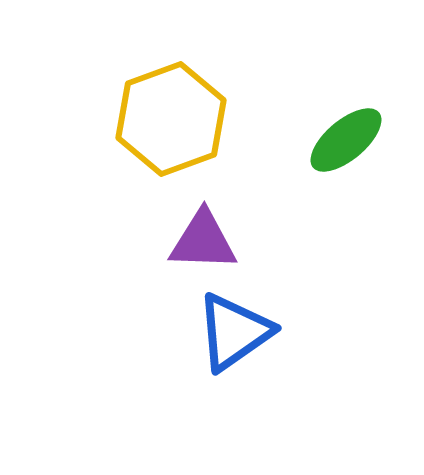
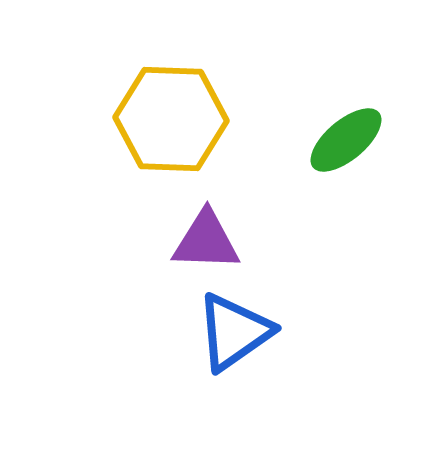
yellow hexagon: rotated 22 degrees clockwise
purple triangle: moved 3 px right
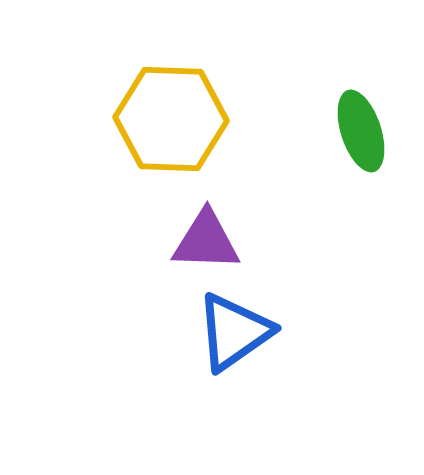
green ellipse: moved 15 px right, 9 px up; rotated 68 degrees counterclockwise
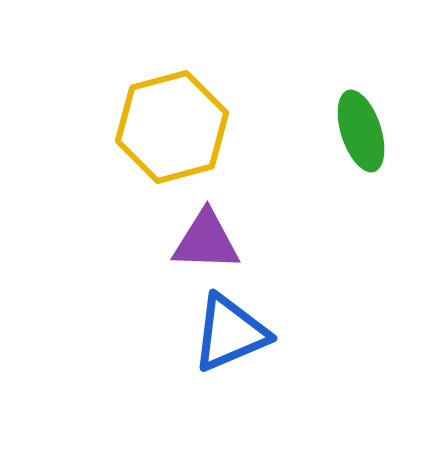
yellow hexagon: moved 1 px right, 8 px down; rotated 17 degrees counterclockwise
blue triangle: moved 4 px left, 1 px down; rotated 12 degrees clockwise
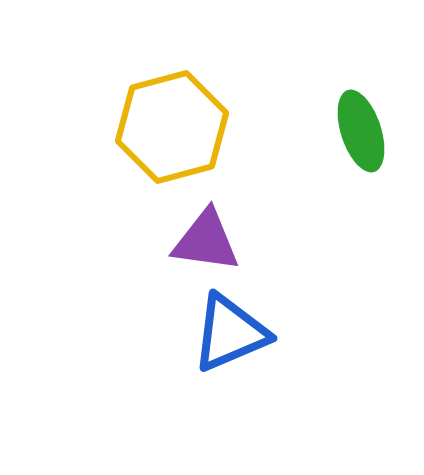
purple triangle: rotated 6 degrees clockwise
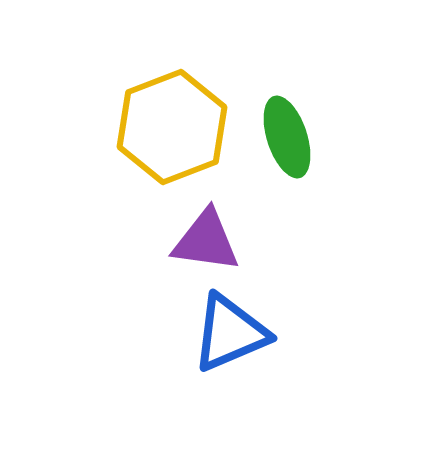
yellow hexagon: rotated 6 degrees counterclockwise
green ellipse: moved 74 px left, 6 px down
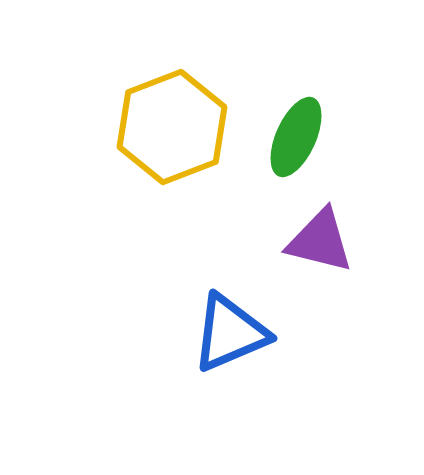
green ellipse: moved 9 px right; rotated 42 degrees clockwise
purple triangle: moved 114 px right; rotated 6 degrees clockwise
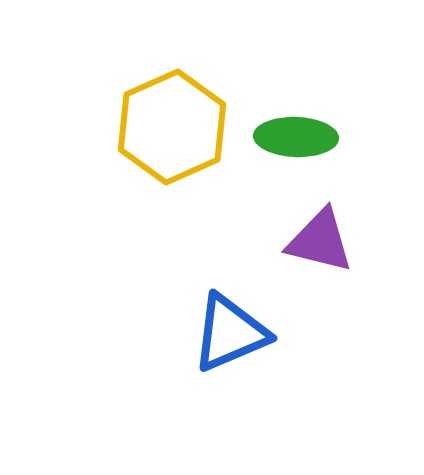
yellow hexagon: rotated 3 degrees counterclockwise
green ellipse: rotated 68 degrees clockwise
